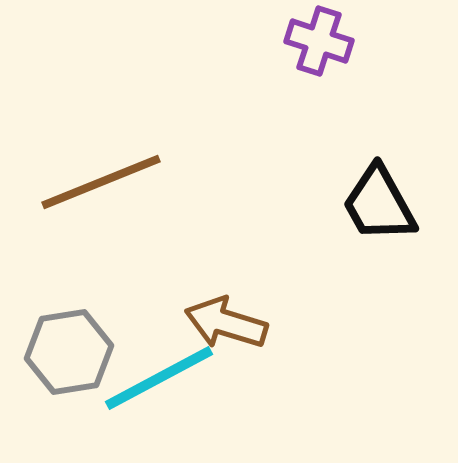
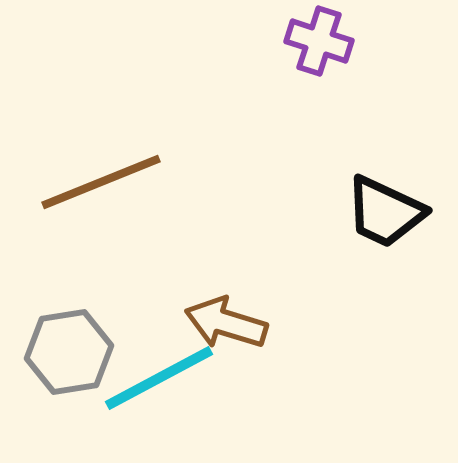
black trapezoid: moved 6 px right, 8 px down; rotated 36 degrees counterclockwise
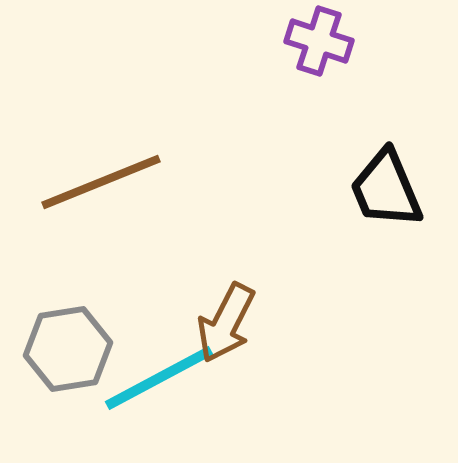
black trapezoid: moved 1 px right, 23 px up; rotated 42 degrees clockwise
brown arrow: rotated 80 degrees counterclockwise
gray hexagon: moved 1 px left, 3 px up
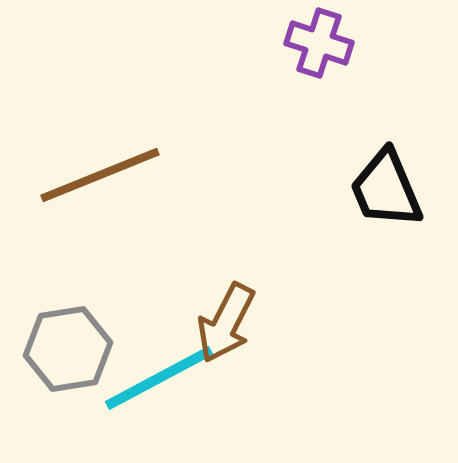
purple cross: moved 2 px down
brown line: moved 1 px left, 7 px up
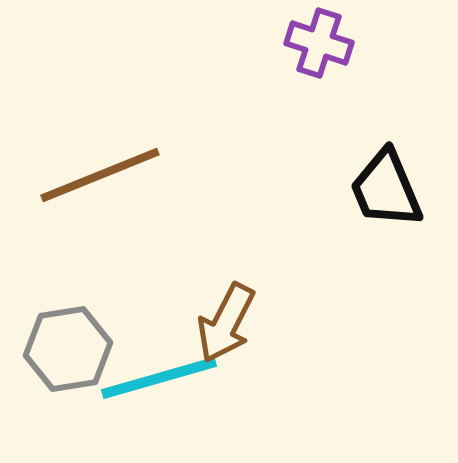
cyan line: rotated 12 degrees clockwise
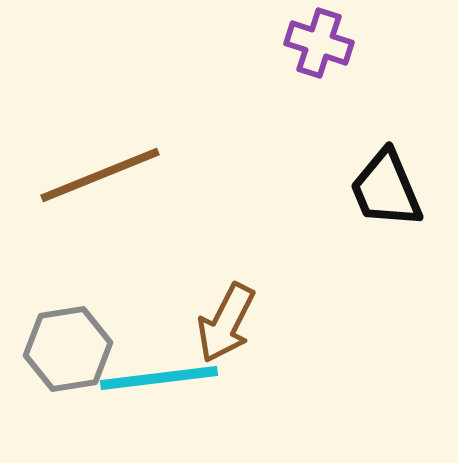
cyan line: rotated 9 degrees clockwise
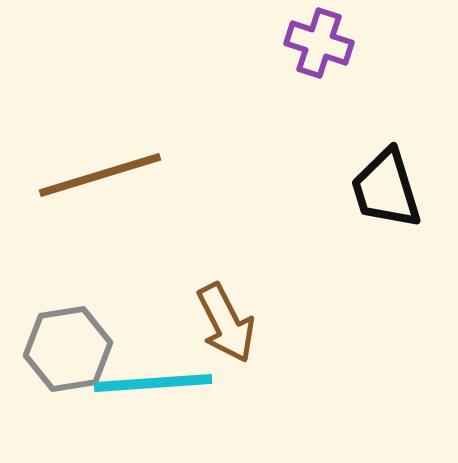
brown line: rotated 5 degrees clockwise
black trapezoid: rotated 6 degrees clockwise
brown arrow: rotated 54 degrees counterclockwise
cyan line: moved 6 px left, 5 px down; rotated 3 degrees clockwise
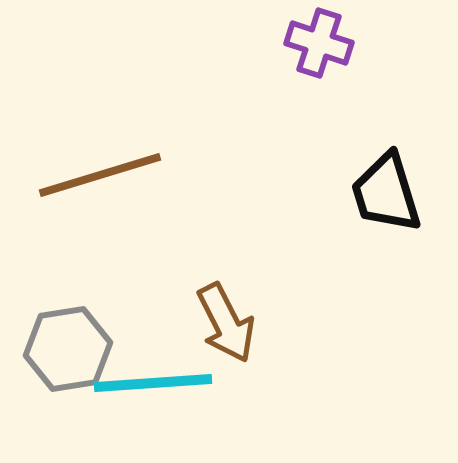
black trapezoid: moved 4 px down
